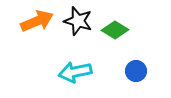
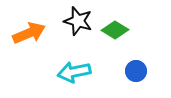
orange arrow: moved 8 px left, 12 px down
cyan arrow: moved 1 px left
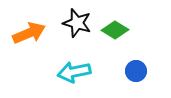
black star: moved 1 px left, 2 px down
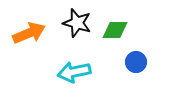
green diamond: rotated 32 degrees counterclockwise
blue circle: moved 9 px up
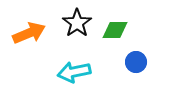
black star: rotated 20 degrees clockwise
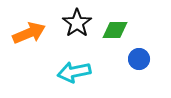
blue circle: moved 3 px right, 3 px up
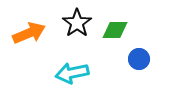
cyan arrow: moved 2 px left, 1 px down
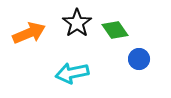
green diamond: rotated 56 degrees clockwise
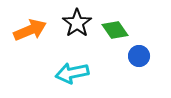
orange arrow: moved 1 px right, 3 px up
blue circle: moved 3 px up
